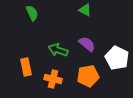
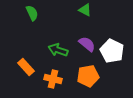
white pentagon: moved 5 px left, 7 px up
orange rectangle: rotated 30 degrees counterclockwise
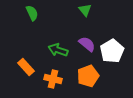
green triangle: rotated 24 degrees clockwise
white pentagon: rotated 15 degrees clockwise
orange pentagon: rotated 10 degrees counterclockwise
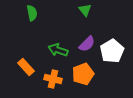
green semicircle: rotated 14 degrees clockwise
purple semicircle: rotated 96 degrees clockwise
orange pentagon: moved 5 px left, 2 px up
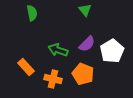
orange pentagon: rotated 30 degrees counterclockwise
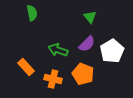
green triangle: moved 5 px right, 7 px down
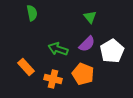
green arrow: moved 1 px up
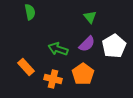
green semicircle: moved 2 px left, 1 px up
white pentagon: moved 2 px right, 5 px up
orange pentagon: rotated 15 degrees clockwise
